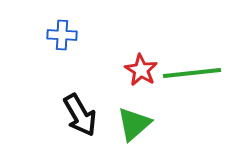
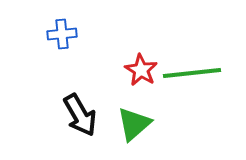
blue cross: moved 1 px up; rotated 8 degrees counterclockwise
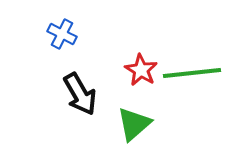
blue cross: rotated 32 degrees clockwise
black arrow: moved 21 px up
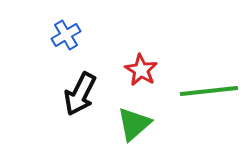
blue cross: moved 4 px right, 1 px down; rotated 32 degrees clockwise
green line: moved 17 px right, 18 px down
black arrow: rotated 57 degrees clockwise
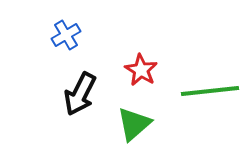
green line: moved 1 px right
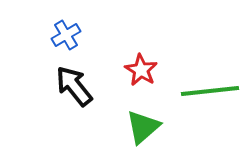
black arrow: moved 6 px left, 8 px up; rotated 114 degrees clockwise
green triangle: moved 9 px right, 3 px down
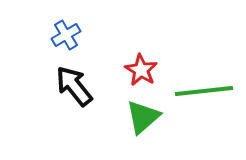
green line: moved 6 px left
green triangle: moved 10 px up
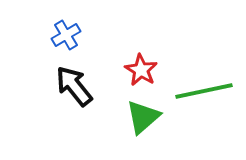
green line: rotated 6 degrees counterclockwise
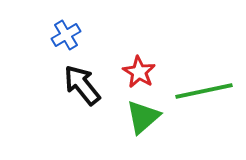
red star: moved 2 px left, 2 px down
black arrow: moved 8 px right, 1 px up
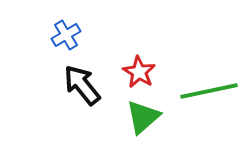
green line: moved 5 px right
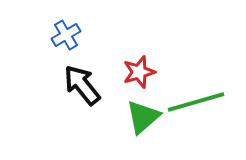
red star: rotated 24 degrees clockwise
green line: moved 13 px left, 11 px down; rotated 4 degrees counterclockwise
